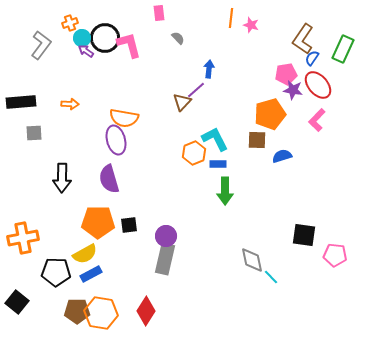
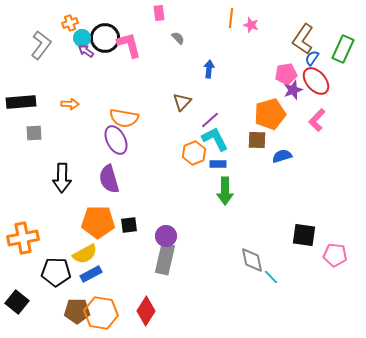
red ellipse at (318, 85): moved 2 px left, 4 px up
purple line at (196, 90): moved 14 px right, 30 px down
purple star at (293, 90): rotated 30 degrees counterclockwise
purple ellipse at (116, 140): rotated 12 degrees counterclockwise
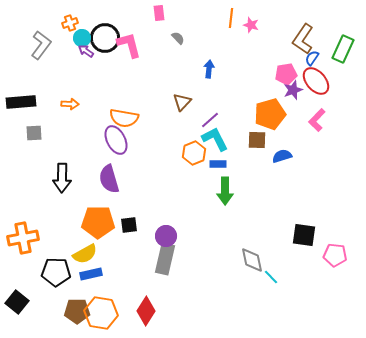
blue rectangle at (91, 274): rotated 15 degrees clockwise
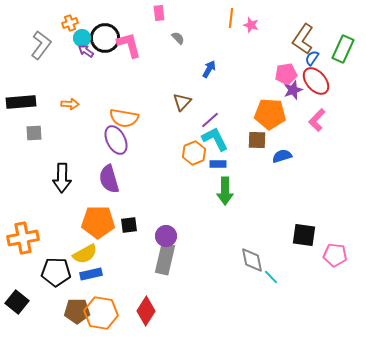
blue arrow at (209, 69): rotated 24 degrees clockwise
orange pentagon at (270, 114): rotated 20 degrees clockwise
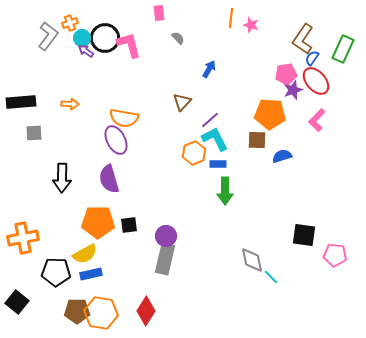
gray L-shape at (41, 45): moved 7 px right, 9 px up
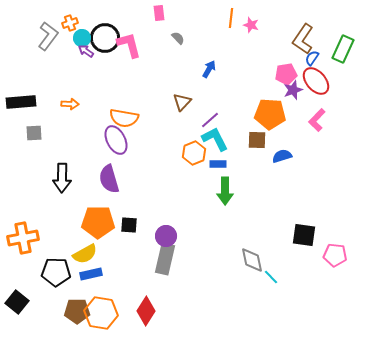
black square at (129, 225): rotated 12 degrees clockwise
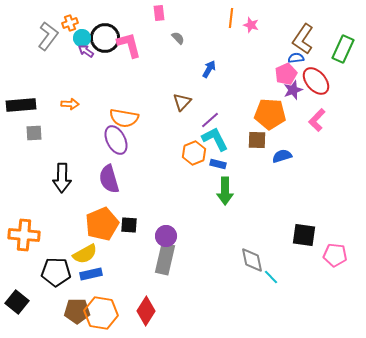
blue semicircle at (312, 58): moved 16 px left; rotated 49 degrees clockwise
pink pentagon at (286, 74): rotated 15 degrees counterclockwise
black rectangle at (21, 102): moved 3 px down
blue rectangle at (218, 164): rotated 14 degrees clockwise
orange pentagon at (98, 222): moved 4 px right, 2 px down; rotated 24 degrees counterclockwise
orange cross at (23, 238): moved 1 px right, 3 px up; rotated 16 degrees clockwise
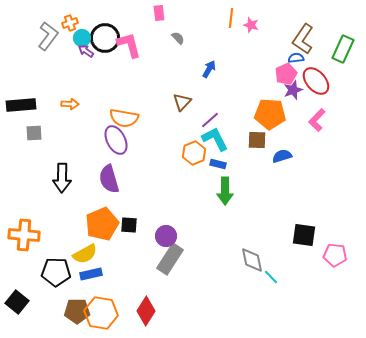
gray rectangle at (165, 259): moved 5 px right; rotated 20 degrees clockwise
